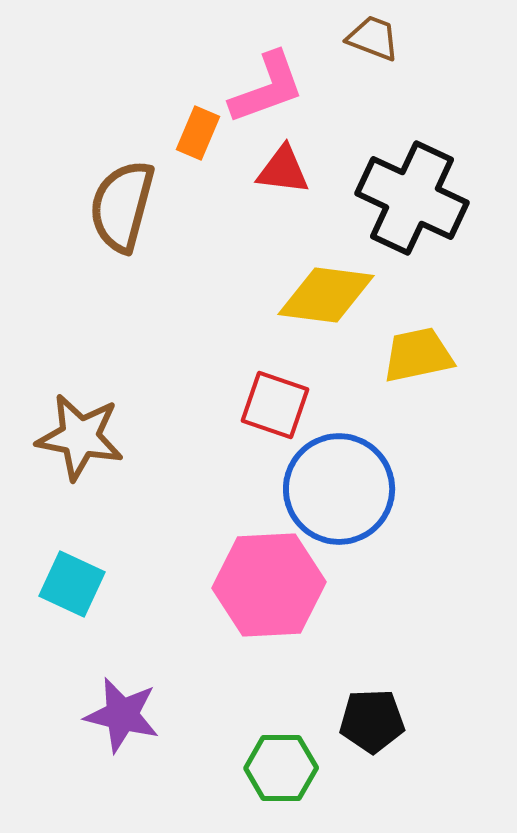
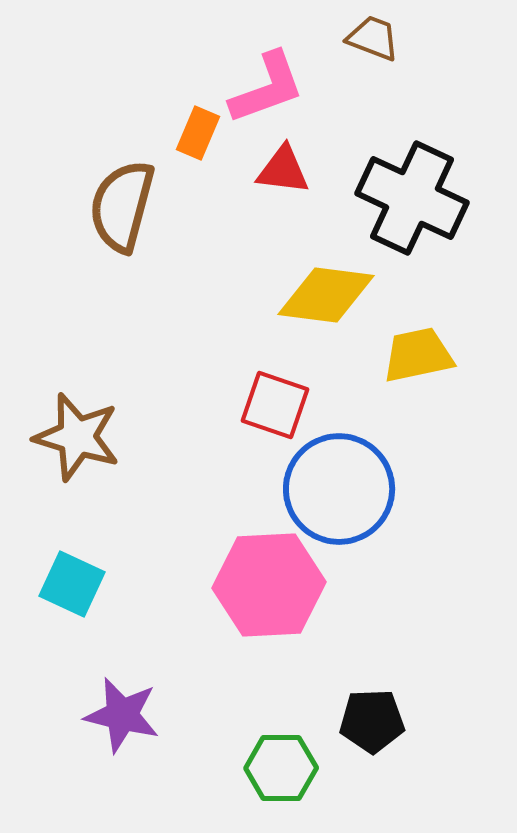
brown star: moved 3 px left; rotated 6 degrees clockwise
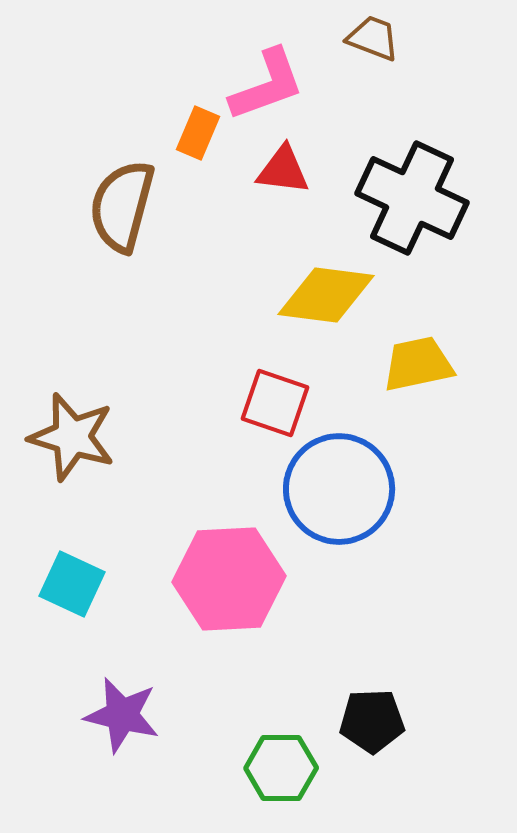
pink L-shape: moved 3 px up
yellow trapezoid: moved 9 px down
red square: moved 2 px up
brown star: moved 5 px left
pink hexagon: moved 40 px left, 6 px up
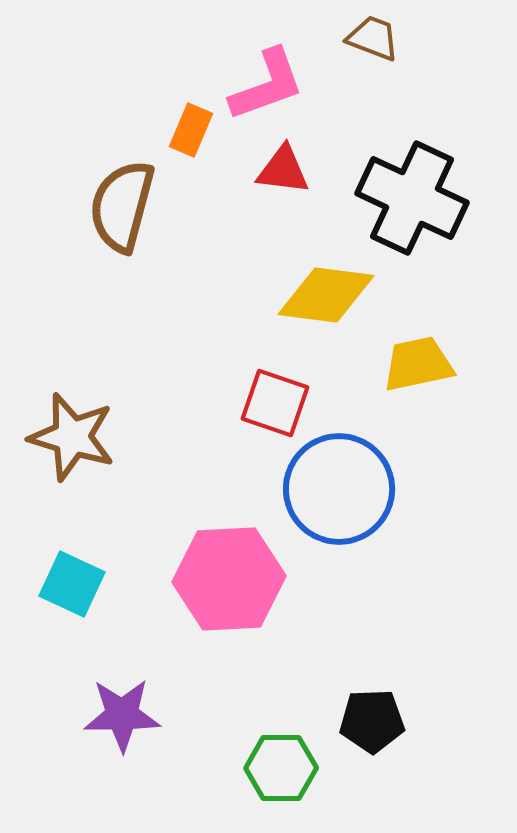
orange rectangle: moved 7 px left, 3 px up
purple star: rotated 14 degrees counterclockwise
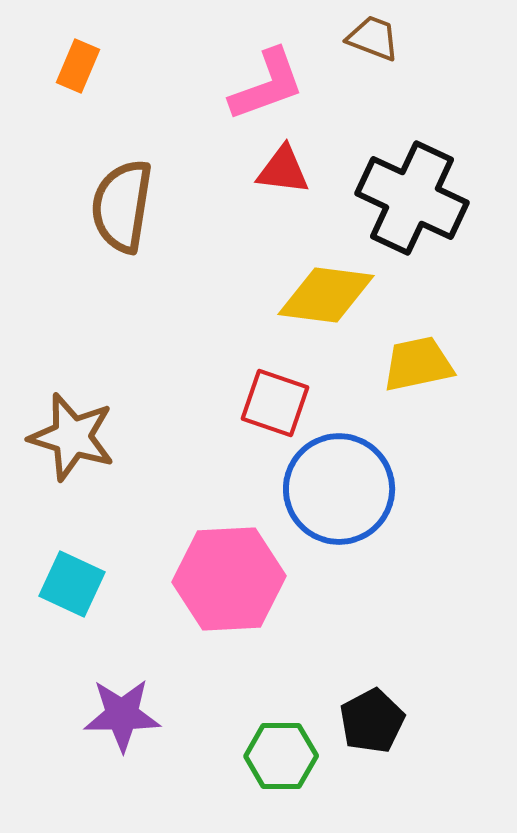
orange rectangle: moved 113 px left, 64 px up
brown semicircle: rotated 6 degrees counterclockwise
black pentagon: rotated 26 degrees counterclockwise
green hexagon: moved 12 px up
